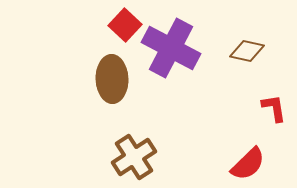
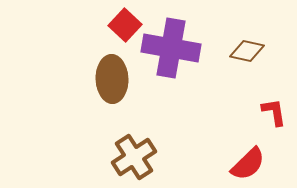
purple cross: rotated 18 degrees counterclockwise
red L-shape: moved 4 px down
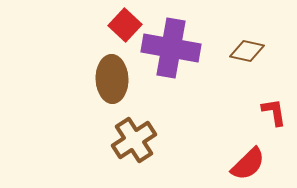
brown cross: moved 17 px up
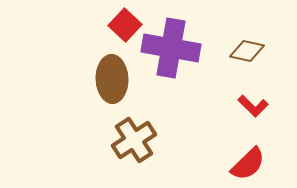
red L-shape: moved 21 px left, 6 px up; rotated 144 degrees clockwise
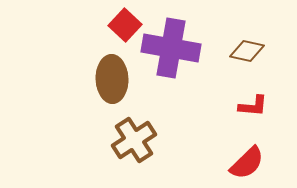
red L-shape: rotated 40 degrees counterclockwise
red semicircle: moved 1 px left, 1 px up
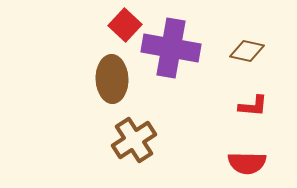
red semicircle: rotated 45 degrees clockwise
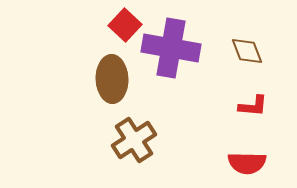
brown diamond: rotated 56 degrees clockwise
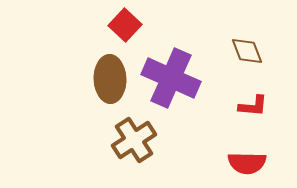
purple cross: moved 30 px down; rotated 14 degrees clockwise
brown ellipse: moved 2 px left
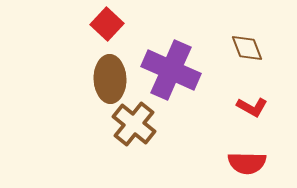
red square: moved 18 px left, 1 px up
brown diamond: moved 3 px up
purple cross: moved 8 px up
red L-shape: moved 1 px left, 1 px down; rotated 24 degrees clockwise
brown cross: moved 16 px up; rotated 18 degrees counterclockwise
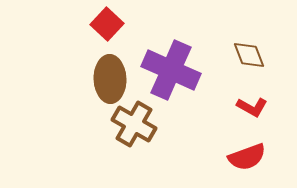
brown diamond: moved 2 px right, 7 px down
brown cross: rotated 9 degrees counterclockwise
red semicircle: moved 6 px up; rotated 21 degrees counterclockwise
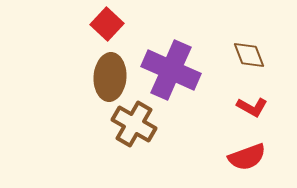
brown ellipse: moved 2 px up; rotated 6 degrees clockwise
